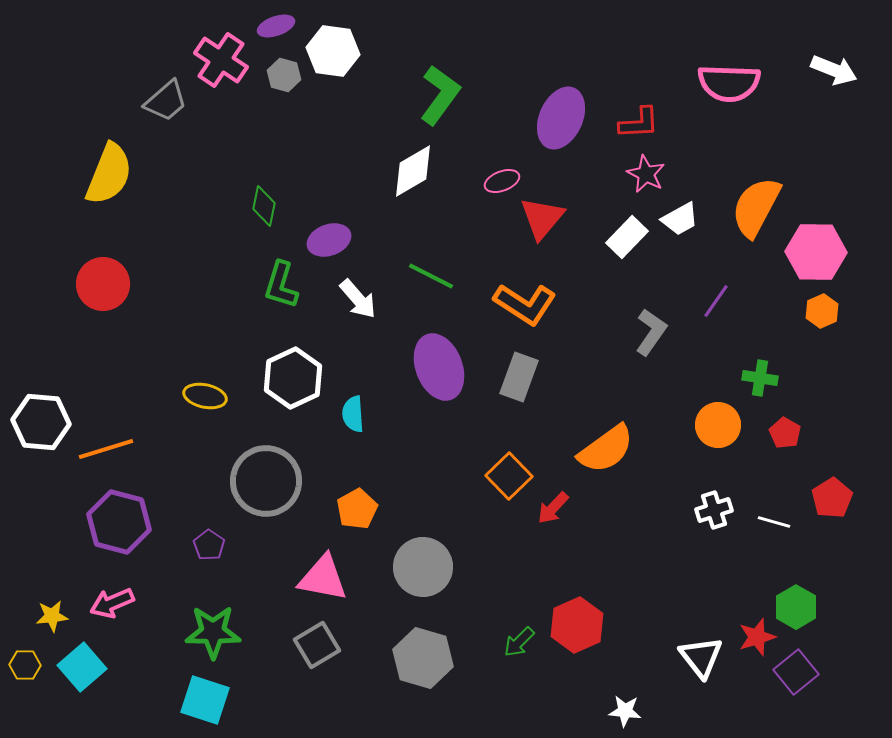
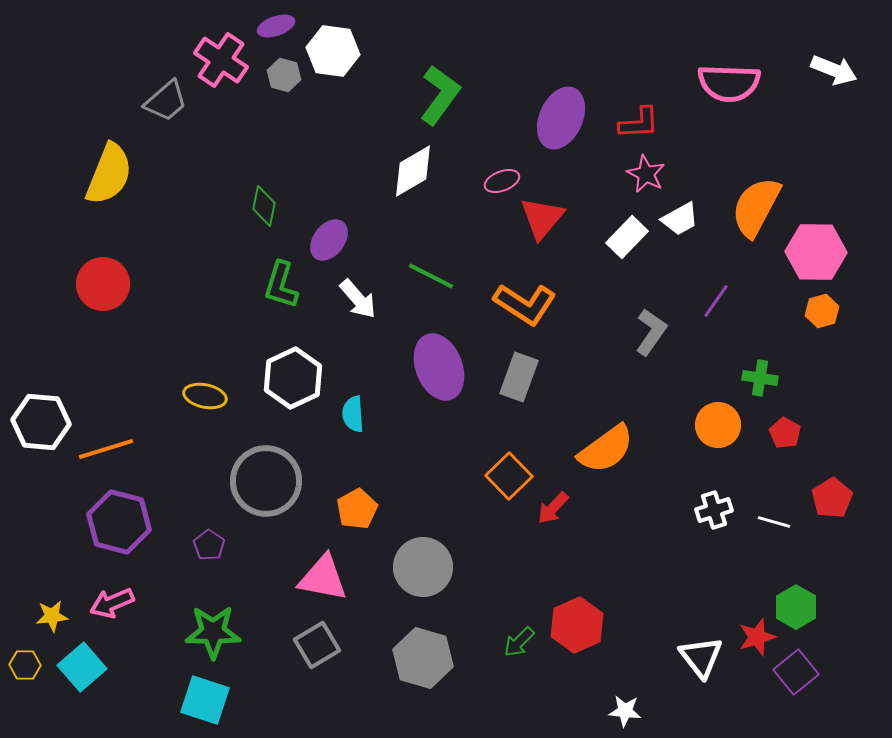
purple ellipse at (329, 240): rotated 33 degrees counterclockwise
orange hexagon at (822, 311): rotated 8 degrees clockwise
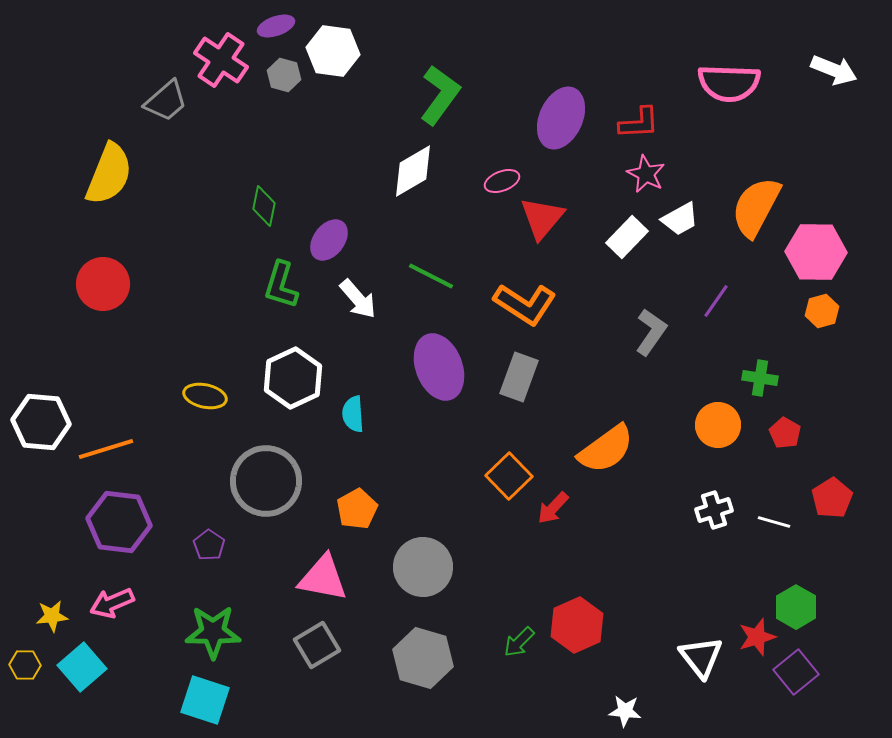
purple hexagon at (119, 522): rotated 8 degrees counterclockwise
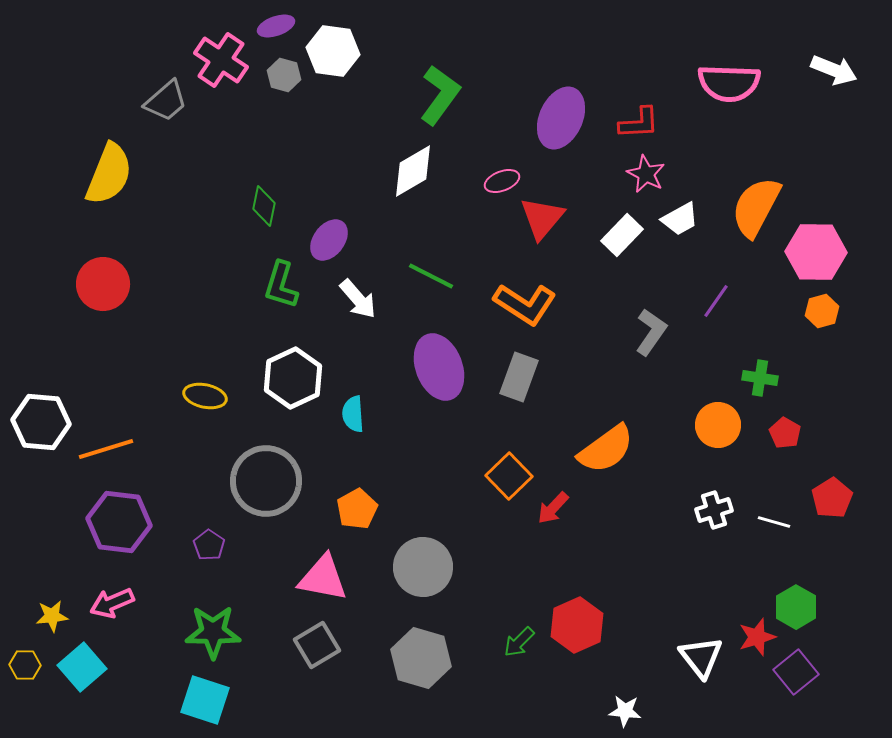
white rectangle at (627, 237): moved 5 px left, 2 px up
gray hexagon at (423, 658): moved 2 px left
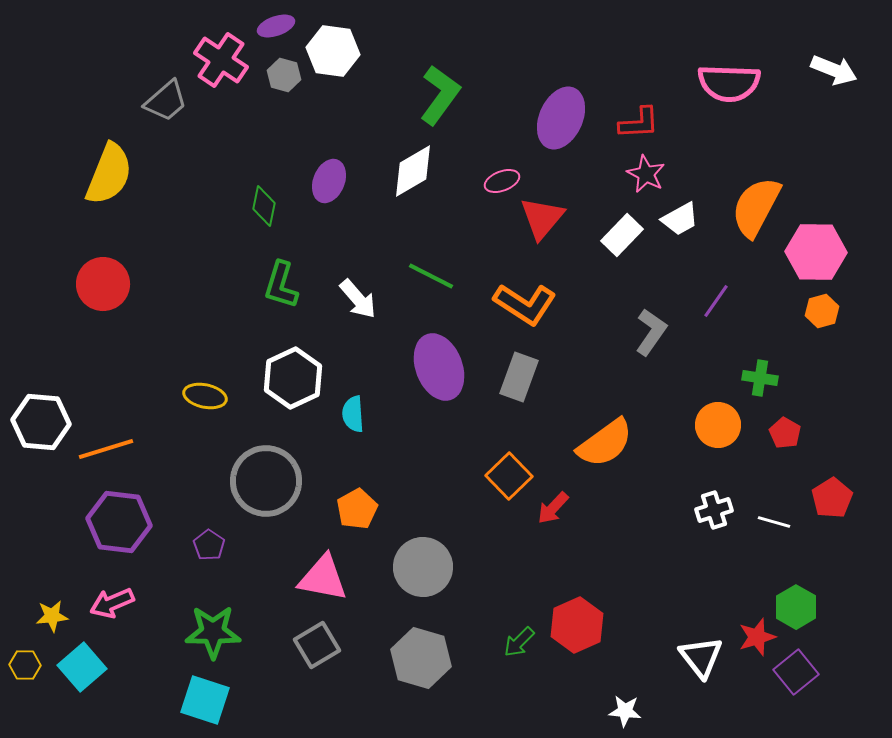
purple ellipse at (329, 240): moved 59 px up; rotated 15 degrees counterclockwise
orange semicircle at (606, 449): moved 1 px left, 6 px up
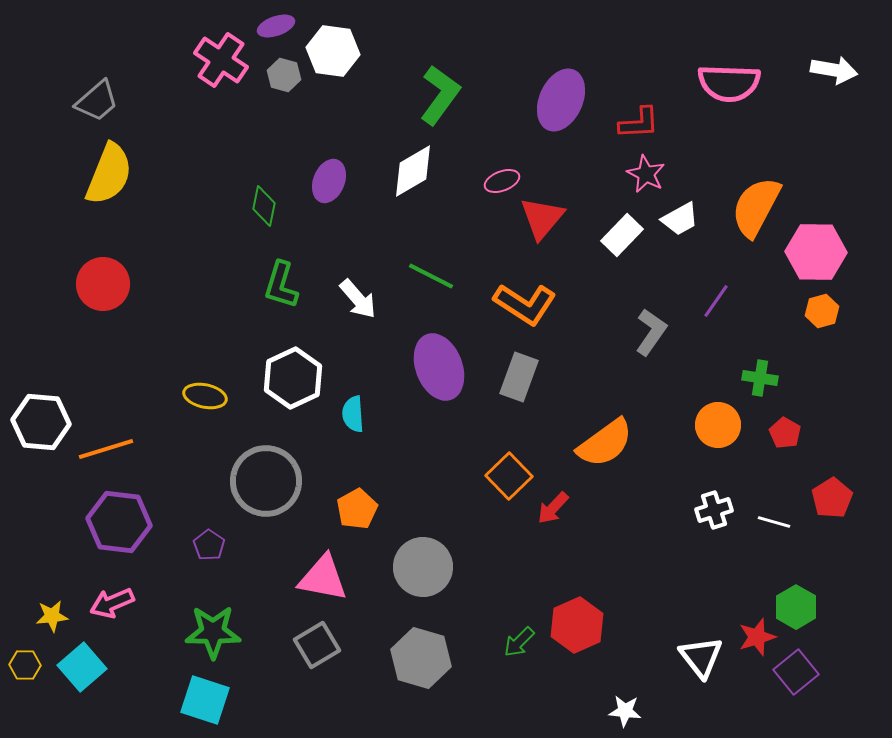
white arrow at (834, 70): rotated 12 degrees counterclockwise
gray trapezoid at (166, 101): moved 69 px left
purple ellipse at (561, 118): moved 18 px up
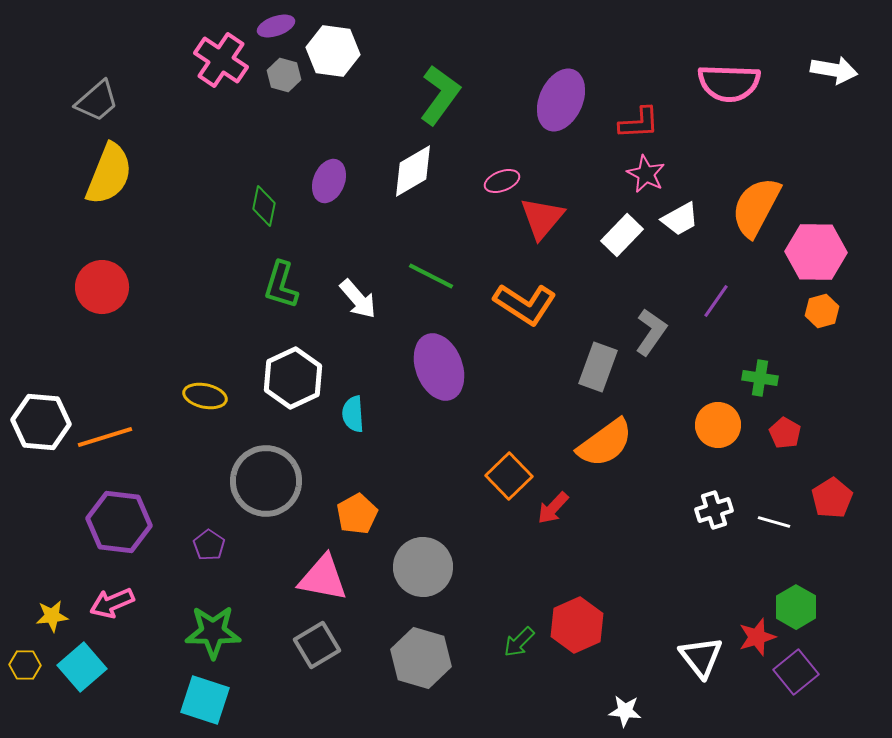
red circle at (103, 284): moved 1 px left, 3 px down
gray rectangle at (519, 377): moved 79 px right, 10 px up
orange line at (106, 449): moved 1 px left, 12 px up
orange pentagon at (357, 509): moved 5 px down
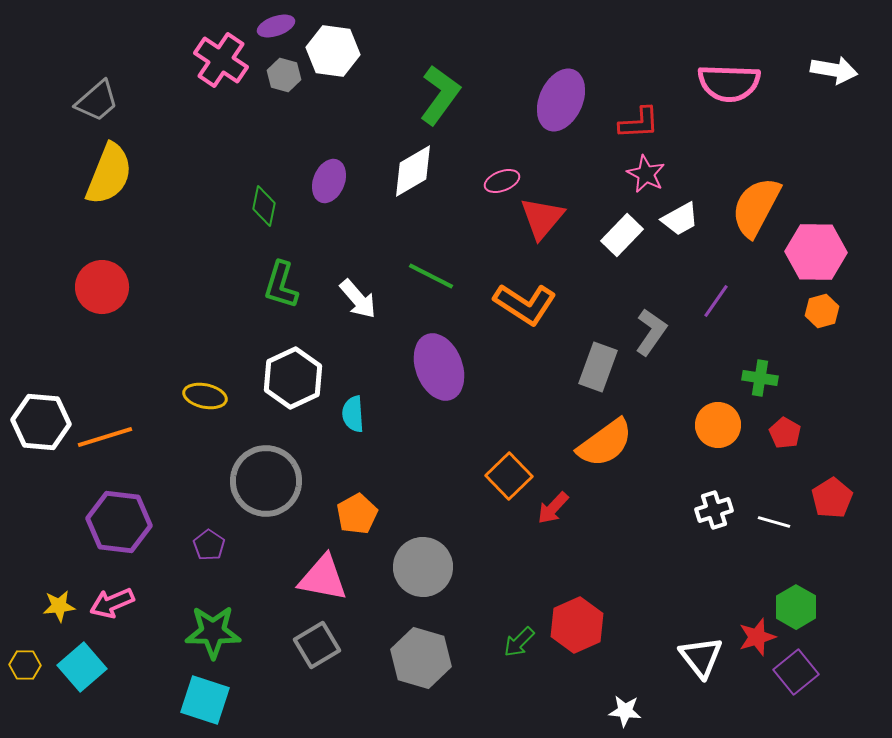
yellow star at (52, 616): moved 7 px right, 10 px up
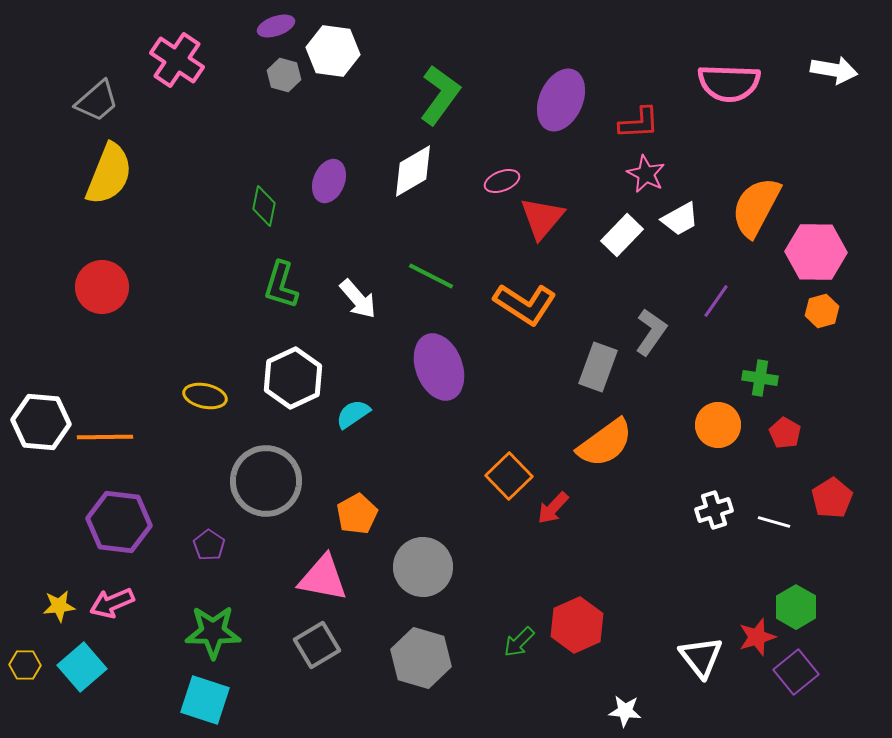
pink cross at (221, 60): moved 44 px left
cyan semicircle at (353, 414): rotated 60 degrees clockwise
orange line at (105, 437): rotated 16 degrees clockwise
